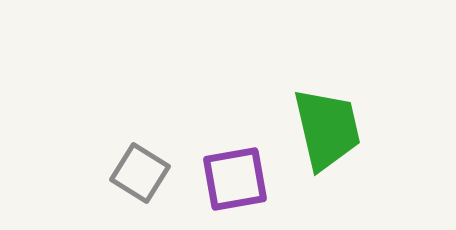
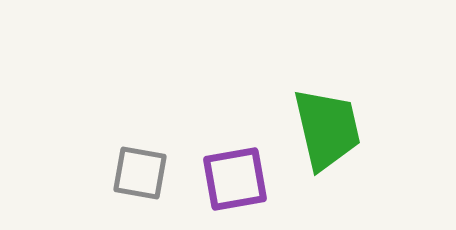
gray square: rotated 22 degrees counterclockwise
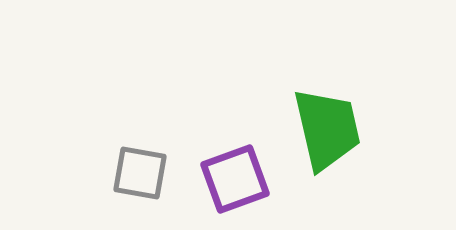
purple square: rotated 10 degrees counterclockwise
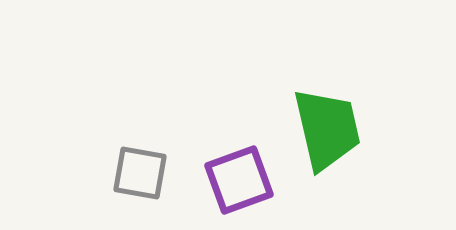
purple square: moved 4 px right, 1 px down
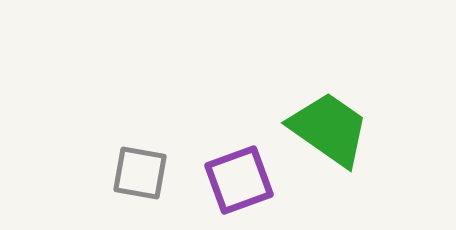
green trapezoid: moved 2 px right; rotated 42 degrees counterclockwise
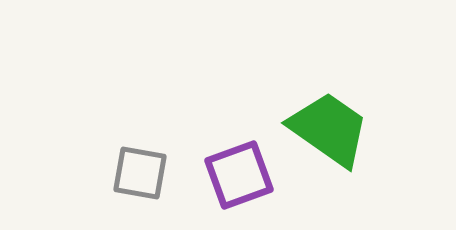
purple square: moved 5 px up
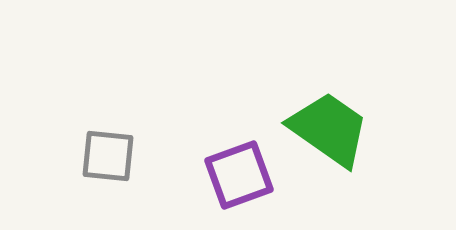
gray square: moved 32 px left, 17 px up; rotated 4 degrees counterclockwise
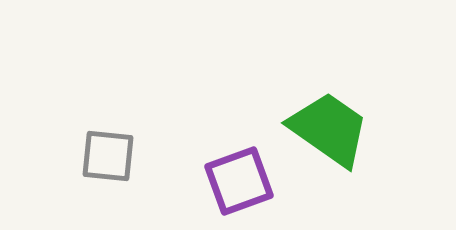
purple square: moved 6 px down
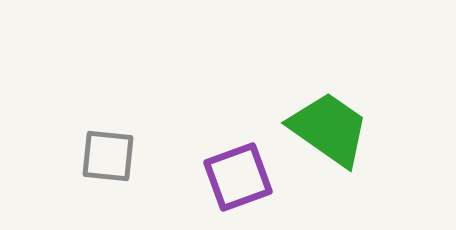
purple square: moved 1 px left, 4 px up
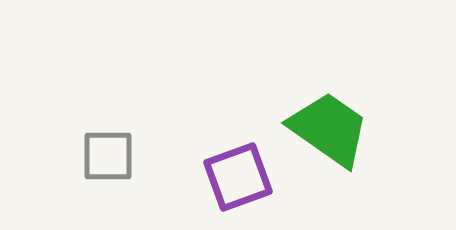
gray square: rotated 6 degrees counterclockwise
